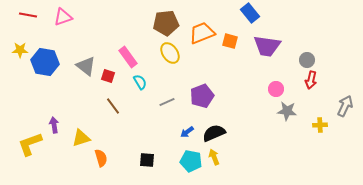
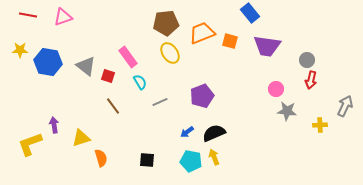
blue hexagon: moved 3 px right
gray line: moved 7 px left
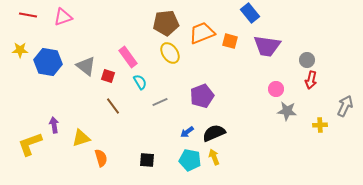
cyan pentagon: moved 1 px left, 1 px up
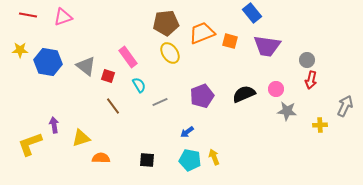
blue rectangle: moved 2 px right
cyan semicircle: moved 1 px left, 3 px down
black semicircle: moved 30 px right, 39 px up
orange semicircle: rotated 72 degrees counterclockwise
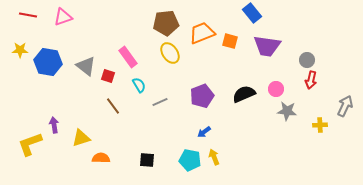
blue arrow: moved 17 px right
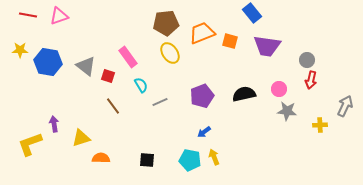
pink triangle: moved 4 px left, 1 px up
cyan semicircle: moved 2 px right
pink circle: moved 3 px right
black semicircle: rotated 10 degrees clockwise
purple arrow: moved 1 px up
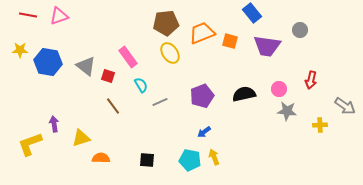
gray circle: moved 7 px left, 30 px up
gray arrow: rotated 100 degrees clockwise
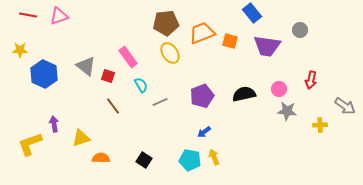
blue hexagon: moved 4 px left, 12 px down; rotated 16 degrees clockwise
black square: moved 3 px left; rotated 28 degrees clockwise
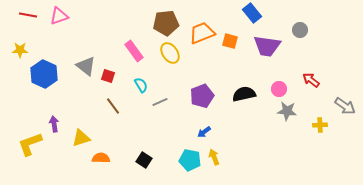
pink rectangle: moved 6 px right, 6 px up
red arrow: rotated 114 degrees clockwise
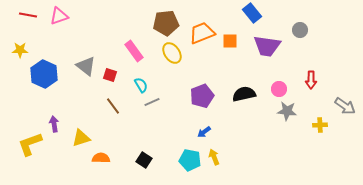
orange square: rotated 14 degrees counterclockwise
yellow ellipse: moved 2 px right
red square: moved 2 px right, 1 px up
red arrow: rotated 126 degrees counterclockwise
gray line: moved 8 px left
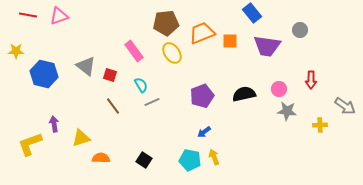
yellow star: moved 4 px left, 1 px down
blue hexagon: rotated 12 degrees counterclockwise
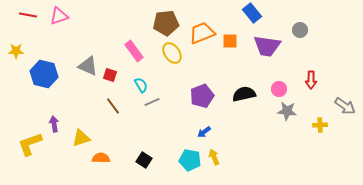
gray triangle: moved 2 px right; rotated 15 degrees counterclockwise
